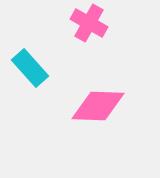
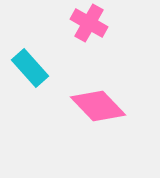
pink diamond: rotated 44 degrees clockwise
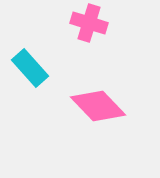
pink cross: rotated 12 degrees counterclockwise
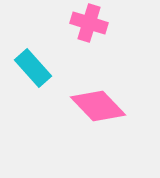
cyan rectangle: moved 3 px right
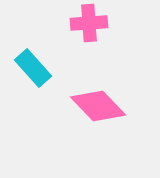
pink cross: rotated 21 degrees counterclockwise
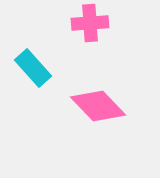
pink cross: moved 1 px right
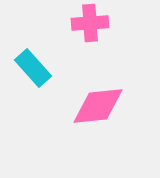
pink diamond: rotated 52 degrees counterclockwise
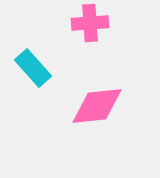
pink diamond: moved 1 px left
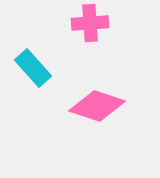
pink diamond: rotated 24 degrees clockwise
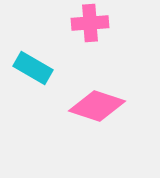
cyan rectangle: rotated 18 degrees counterclockwise
